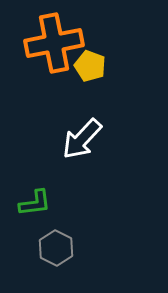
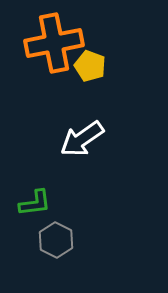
white arrow: rotated 12 degrees clockwise
gray hexagon: moved 8 px up
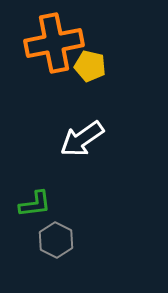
yellow pentagon: rotated 8 degrees counterclockwise
green L-shape: moved 1 px down
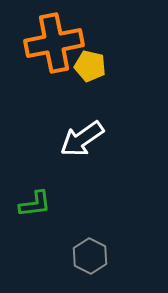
gray hexagon: moved 34 px right, 16 px down
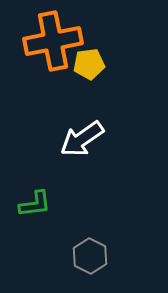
orange cross: moved 1 px left, 2 px up
yellow pentagon: moved 1 px left, 2 px up; rotated 20 degrees counterclockwise
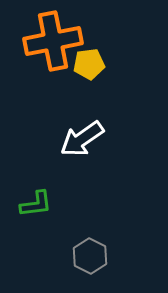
green L-shape: moved 1 px right
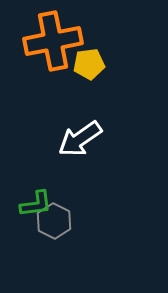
white arrow: moved 2 px left
gray hexagon: moved 36 px left, 35 px up
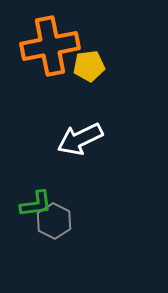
orange cross: moved 3 px left, 5 px down
yellow pentagon: moved 2 px down
white arrow: rotated 9 degrees clockwise
